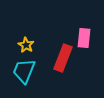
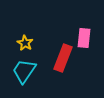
yellow star: moved 1 px left, 2 px up
cyan trapezoid: rotated 12 degrees clockwise
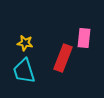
yellow star: rotated 21 degrees counterclockwise
cyan trapezoid: rotated 52 degrees counterclockwise
